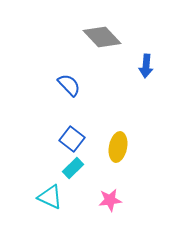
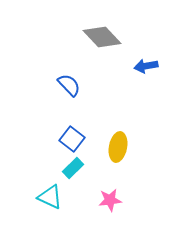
blue arrow: rotated 75 degrees clockwise
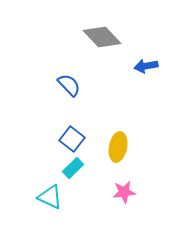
pink star: moved 14 px right, 8 px up
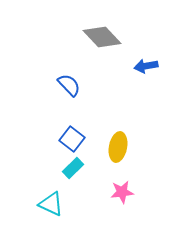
pink star: moved 2 px left
cyan triangle: moved 1 px right, 7 px down
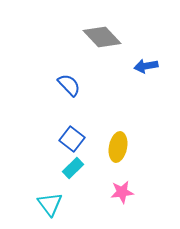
cyan triangle: moved 1 px left; rotated 28 degrees clockwise
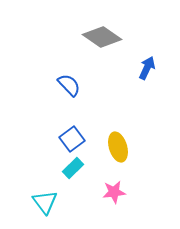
gray diamond: rotated 12 degrees counterclockwise
blue arrow: moved 1 px right, 2 px down; rotated 125 degrees clockwise
blue square: rotated 15 degrees clockwise
yellow ellipse: rotated 28 degrees counterclockwise
pink star: moved 8 px left
cyan triangle: moved 5 px left, 2 px up
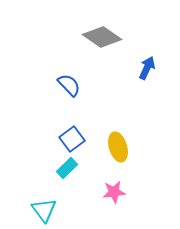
cyan rectangle: moved 6 px left
cyan triangle: moved 1 px left, 8 px down
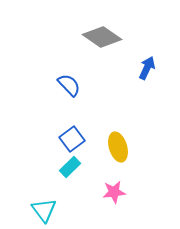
cyan rectangle: moved 3 px right, 1 px up
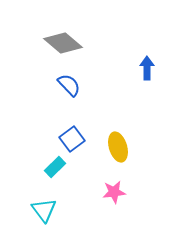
gray diamond: moved 39 px left, 6 px down; rotated 6 degrees clockwise
blue arrow: rotated 25 degrees counterclockwise
cyan rectangle: moved 15 px left
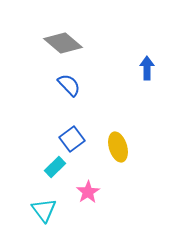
pink star: moved 26 px left; rotated 25 degrees counterclockwise
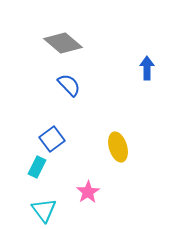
blue square: moved 20 px left
cyan rectangle: moved 18 px left; rotated 20 degrees counterclockwise
